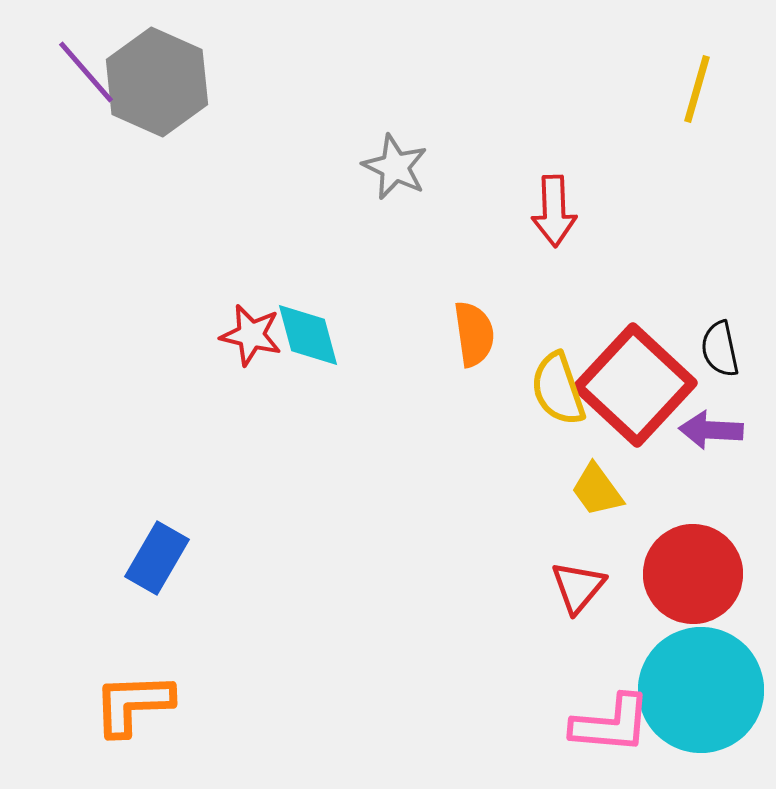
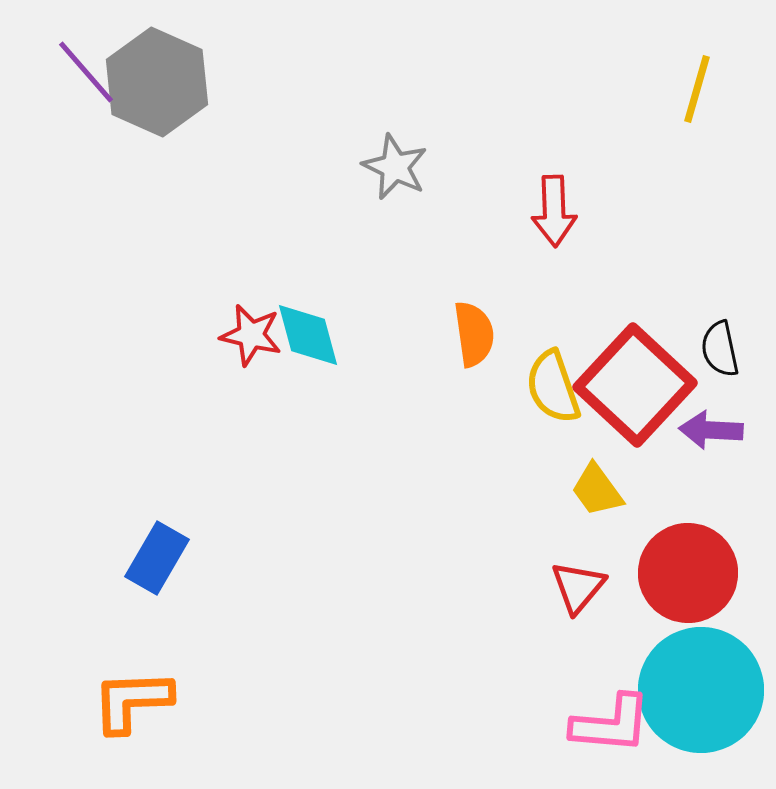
yellow semicircle: moved 5 px left, 2 px up
red circle: moved 5 px left, 1 px up
orange L-shape: moved 1 px left, 3 px up
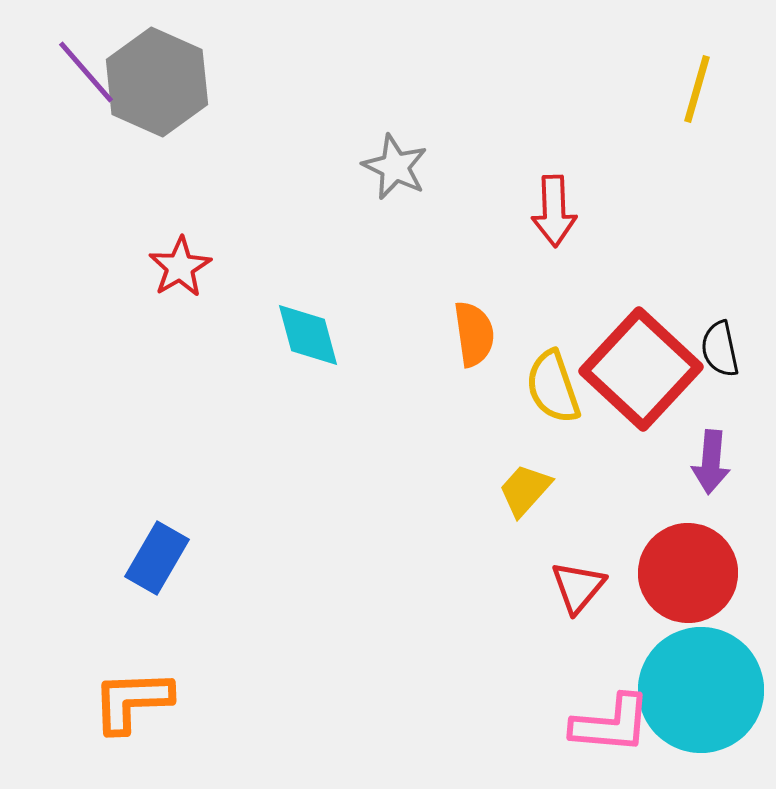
red star: moved 71 px left, 68 px up; rotated 28 degrees clockwise
red square: moved 6 px right, 16 px up
purple arrow: moved 32 px down; rotated 88 degrees counterclockwise
yellow trapezoid: moved 72 px left; rotated 78 degrees clockwise
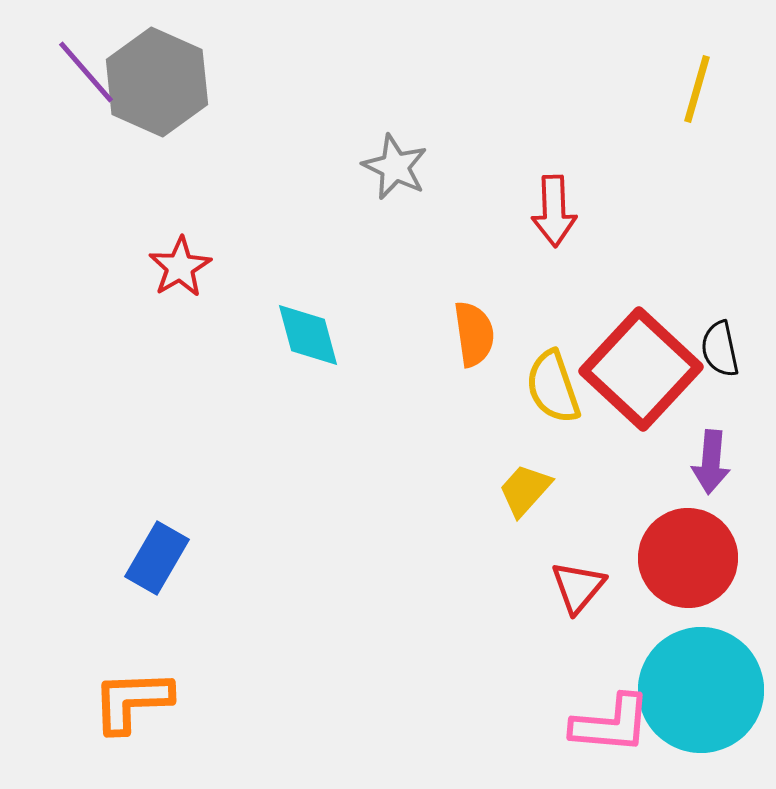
red circle: moved 15 px up
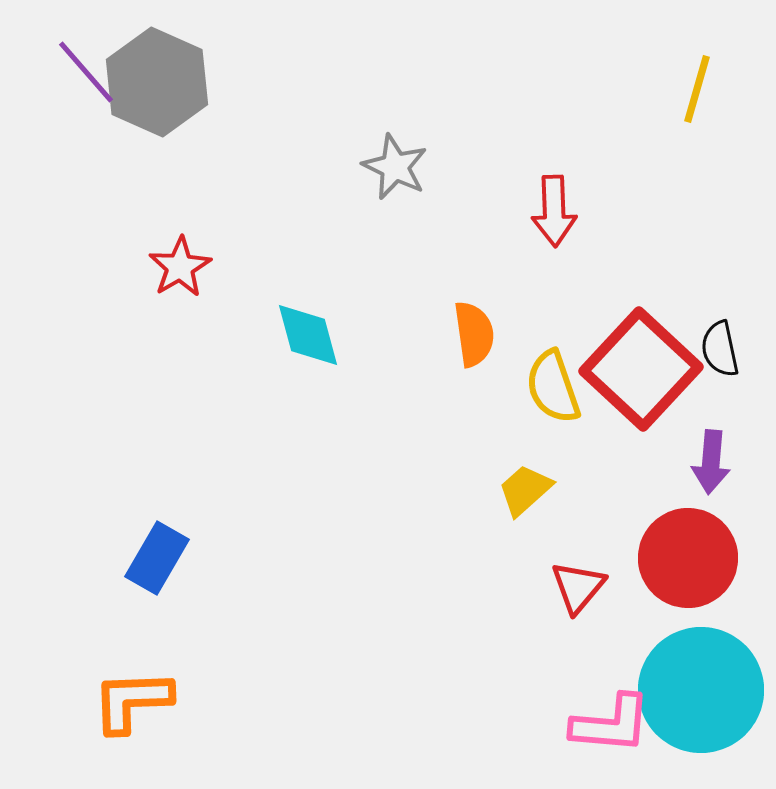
yellow trapezoid: rotated 6 degrees clockwise
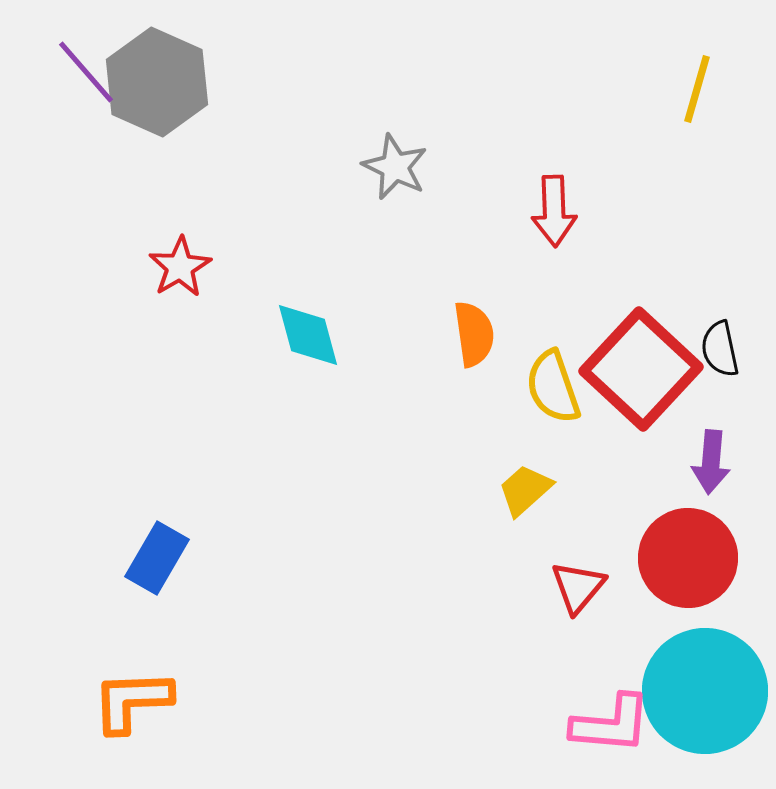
cyan circle: moved 4 px right, 1 px down
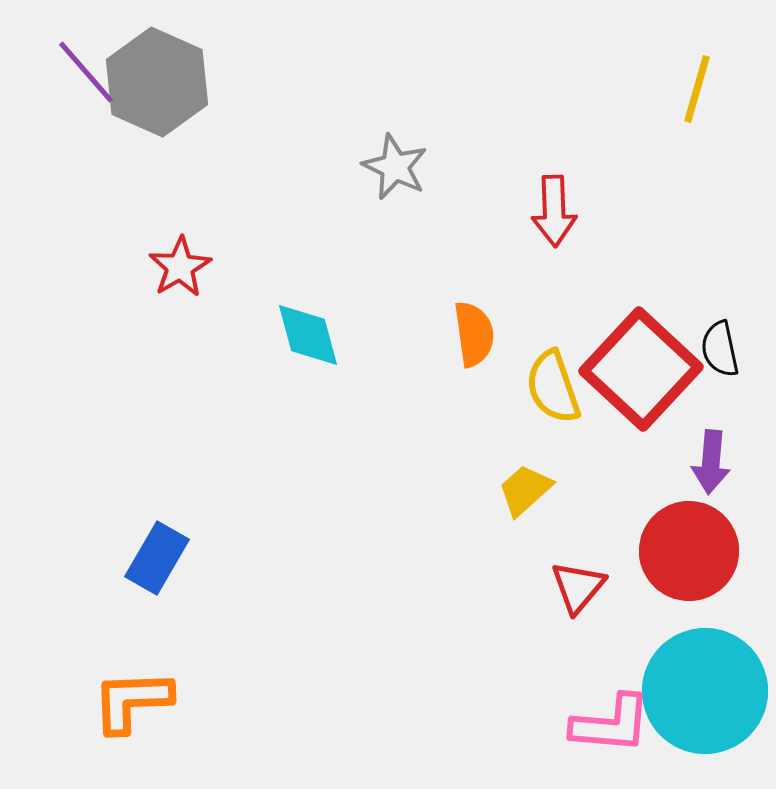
red circle: moved 1 px right, 7 px up
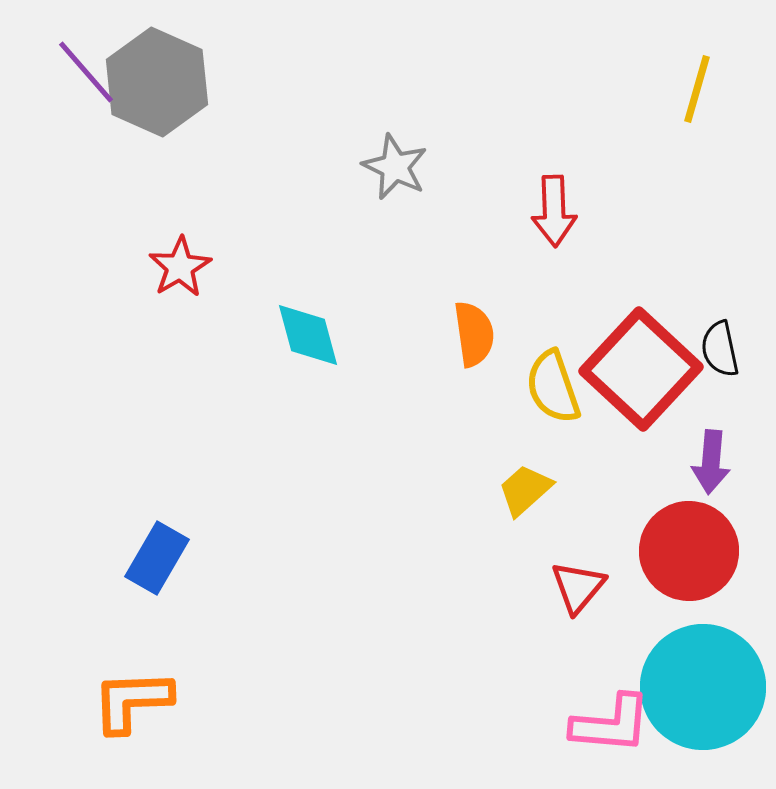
cyan circle: moved 2 px left, 4 px up
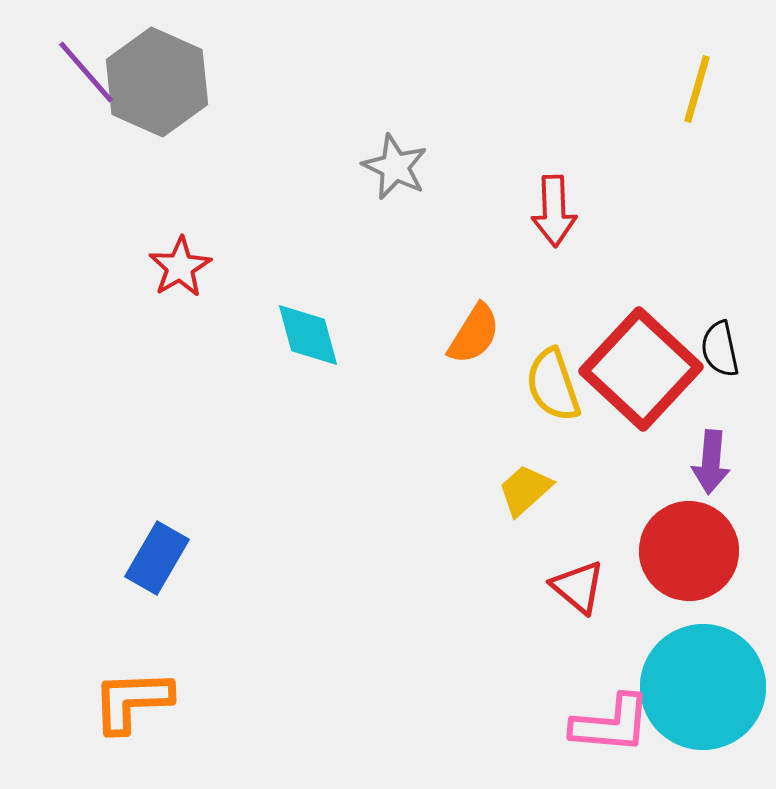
orange semicircle: rotated 40 degrees clockwise
yellow semicircle: moved 2 px up
red triangle: rotated 30 degrees counterclockwise
